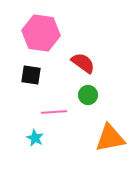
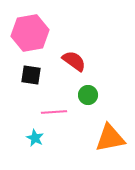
pink hexagon: moved 11 px left; rotated 18 degrees counterclockwise
red semicircle: moved 9 px left, 2 px up
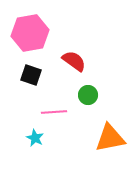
black square: rotated 10 degrees clockwise
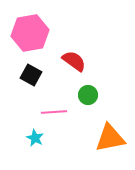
black square: rotated 10 degrees clockwise
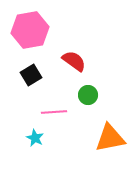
pink hexagon: moved 3 px up
black square: rotated 30 degrees clockwise
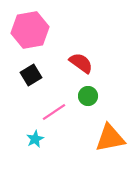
red semicircle: moved 7 px right, 2 px down
green circle: moved 1 px down
pink line: rotated 30 degrees counterclockwise
cyan star: moved 1 px down; rotated 18 degrees clockwise
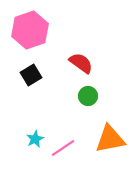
pink hexagon: rotated 9 degrees counterclockwise
pink line: moved 9 px right, 36 px down
orange triangle: moved 1 px down
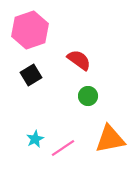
red semicircle: moved 2 px left, 3 px up
